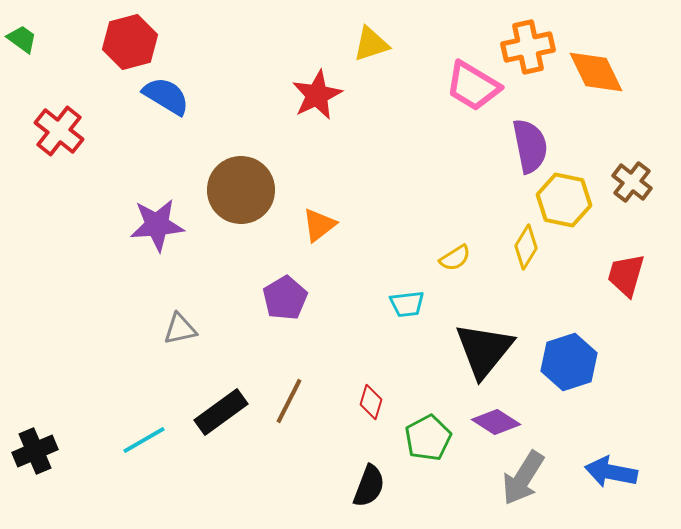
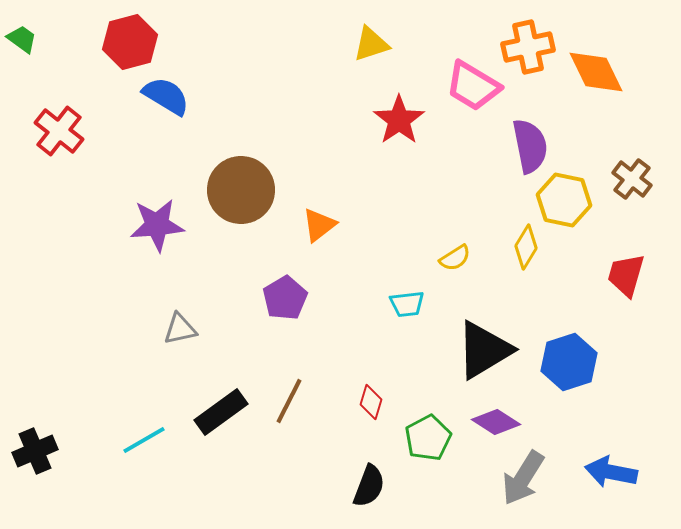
red star: moved 82 px right, 25 px down; rotated 9 degrees counterclockwise
brown cross: moved 3 px up
black triangle: rotated 20 degrees clockwise
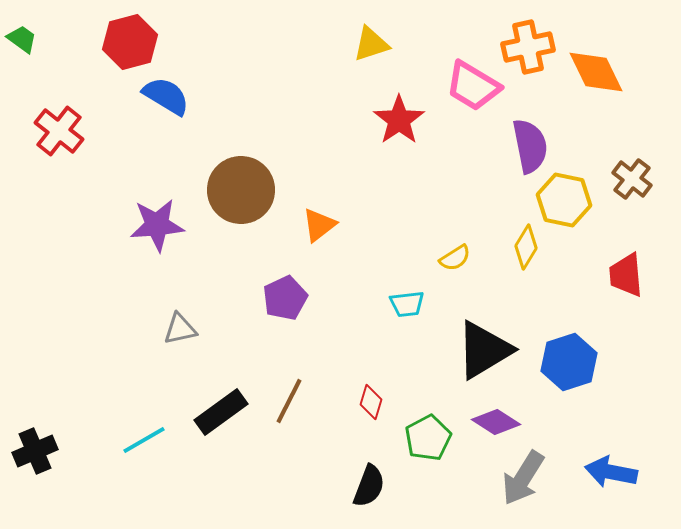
red trapezoid: rotated 21 degrees counterclockwise
purple pentagon: rotated 6 degrees clockwise
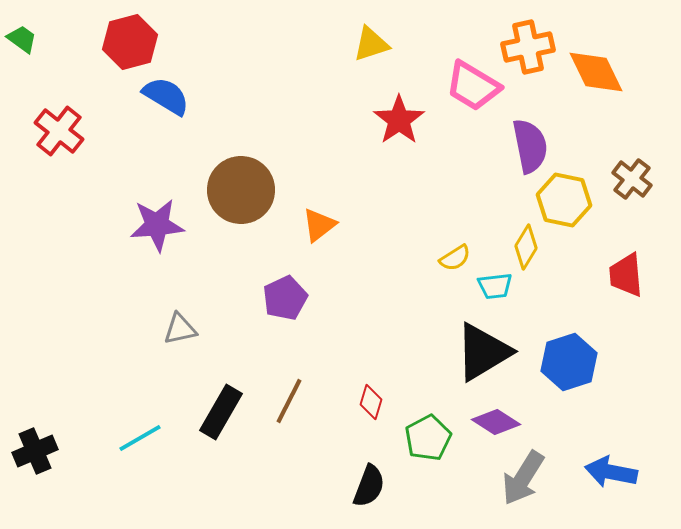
cyan trapezoid: moved 88 px right, 18 px up
black triangle: moved 1 px left, 2 px down
black rectangle: rotated 24 degrees counterclockwise
cyan line: moved 4 px left, 2 px up
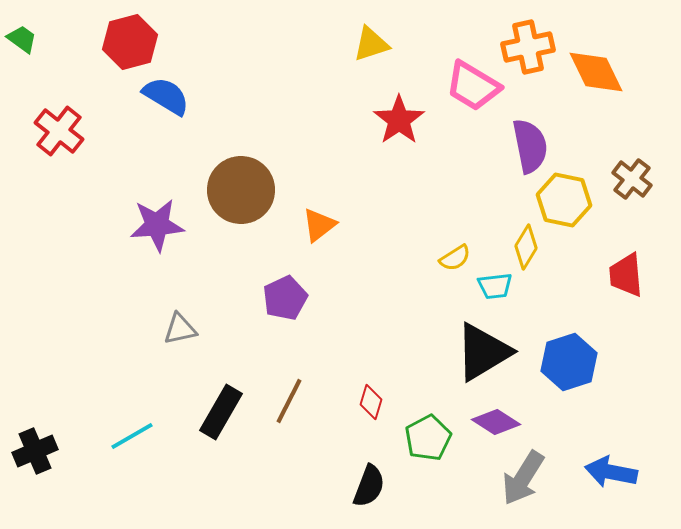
cyan line: moved 8 px left, 2 px up
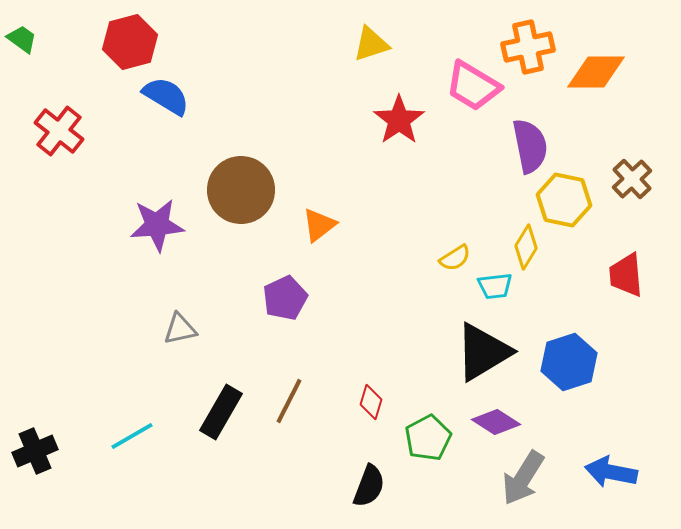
orange diamond: rotated 64 degrees counterclockwise
brown cross: rotated 9 degrees clockwise
